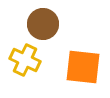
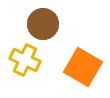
orange square: rotated 24 degrees clockwise
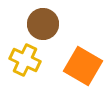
orange square: moved 1 px up
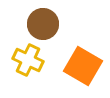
yellow cross: moved 3 px right
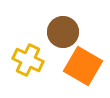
brown circle: moved 20 px right, 8 px down
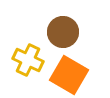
orange square: moved 14 px left, 9 px down
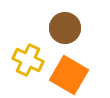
brown circle: moved 2 px right, 4 px up
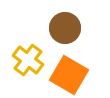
yellow cross: rotated 12 degrees clockwise
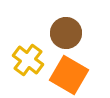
brown circle: moved 1 px right, 5 px down
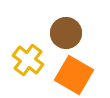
orange square: moved 5 px right
